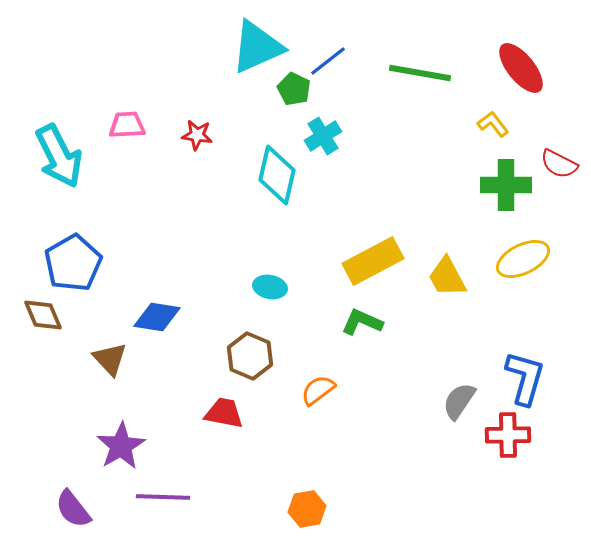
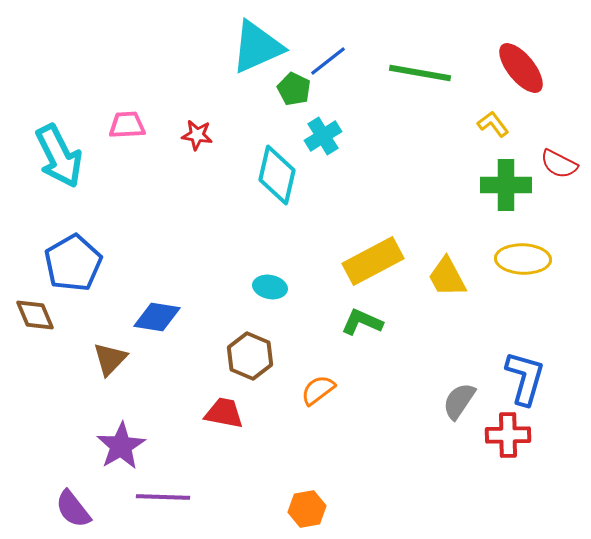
yellow ellipse: rotated 28 degrees clockwise
brown diamond: moved 8 px left
brown triangle: rotated 27 degrees clockwise
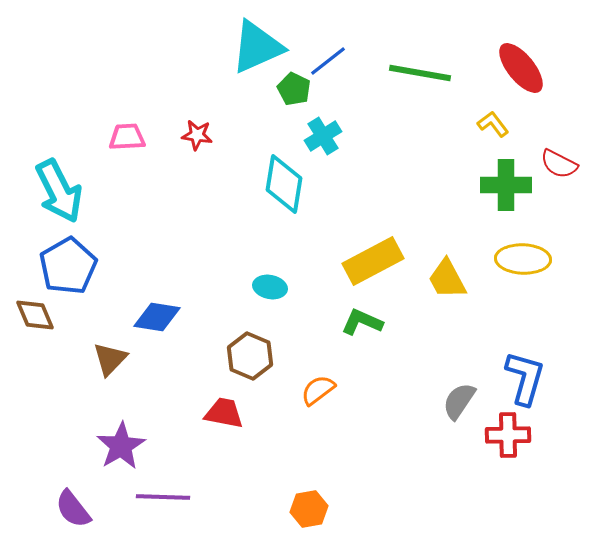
pink trapezoid: moved 12 px down
cyan arrow: moved 35 px down
cyan diamond: moved 7 px right, 9 px down; rotated 4 degrees counterclockwise
blue pentagon: moved 5 px left, 3 px down
yellow trapezoid: moved 2 px down
orange hexagon: moved 2 px right
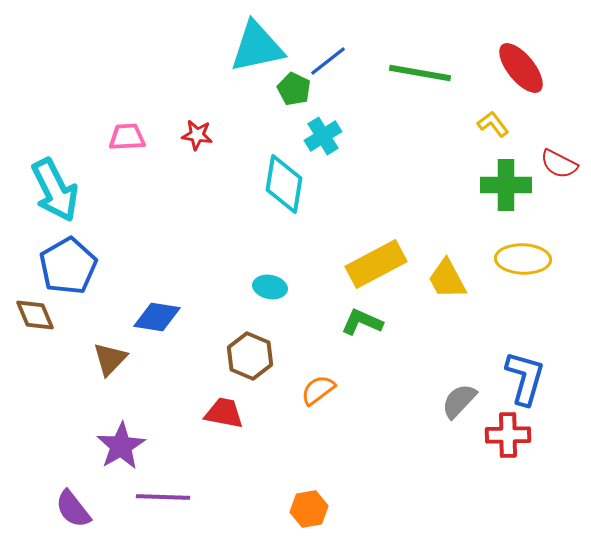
cyan triangle: rotated 12 degrees clockwise
cyan arrow: moved 4 px left, 1 px up
yellow rectangle: moved 3 px right, 3 px down
gray semicircle: rotated 9 degrees clockwise
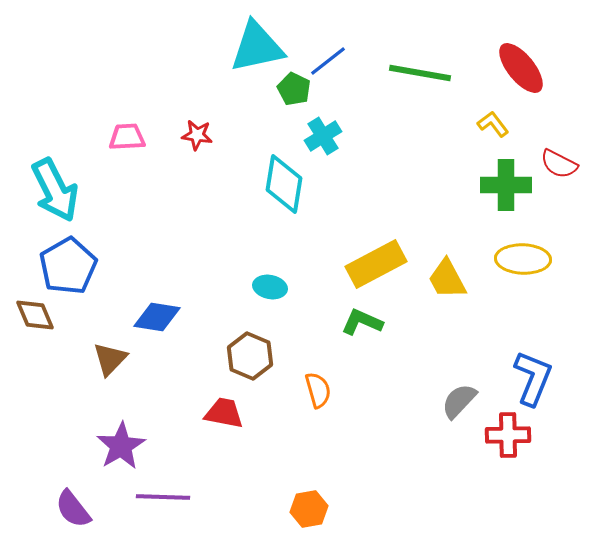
blue L-shape: moved 8 px right; rotated 6 degrees clockwise
orange semicircle: rotated 111 degrees clockwise
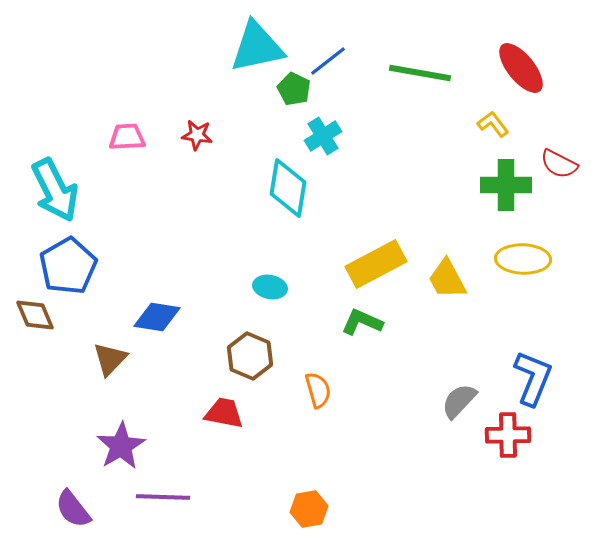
cyan diamond: moved 4 px right, 4 px down
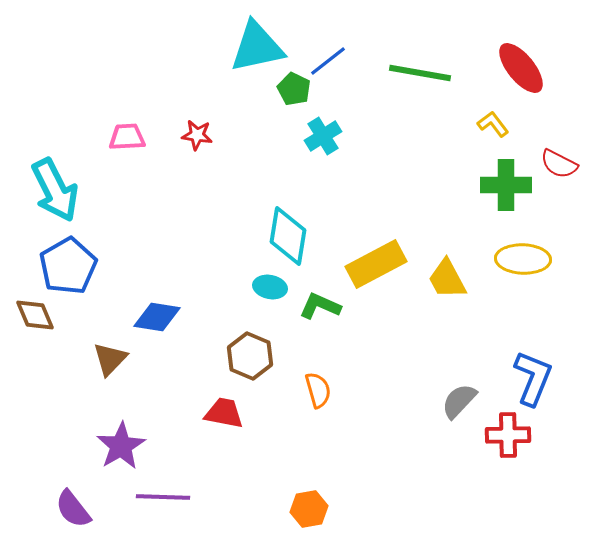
cyan diamond: moved 48 px down
green L-shape: moved 42 px left, 16 px up
